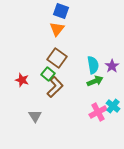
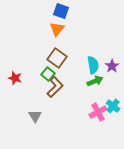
red star: moved 7 px left, 2 px up
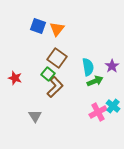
blue square: moved 23 px left, 15 px down
cyan semicircle: moved 5 px left, 2 px down
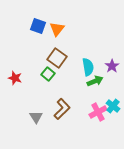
brown L-shape: moved 7 px right, 22 px down
gray triangle: moved 1 px right, 1 px down
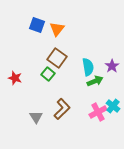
blue square: moved 1 px left, 1 px up
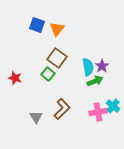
purple star: moved 10 px left
pink cross: rotated 18 degrees clockwise
